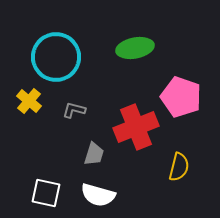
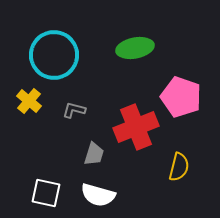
cyan circle: moved 2 px left, 2 px up
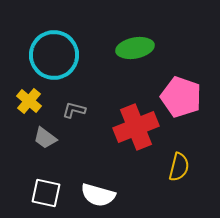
gray trapezoid: moved 49 px left, 16 px up; rotated 110 degrees clockwise
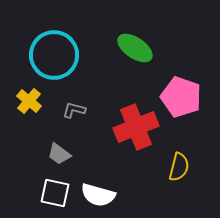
green ellipse: rotated 45 degrees clockwise
gray trapezoid: moved 14 px right, 16 px down
white square: moved 9 px right
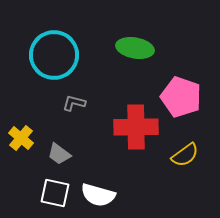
green ellipse: rotated 24 degrees counterclockwise
yellow cross: moved 8 px left, 37 px down
gray L-shape: moved 7 px up
red cross: rotated 21 degrees clockwise
yellow semicircle: moved 6 px right, 12 px up; rotated 40 degrees clockwise
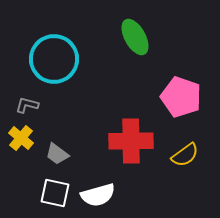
green ellipse: moved 11 px up; rotated 51 degrees clockwise
cyan circle: moved 4 px down
gray L-shape: moved 47 px left, 2 px down
red cross: moved 5 px left, 14 px down
gray trapezoid: moved 2 px left
white semicircle: rotated 32 degrees counterclockwise
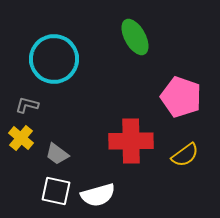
white square: moved 1 px right, 2 px up
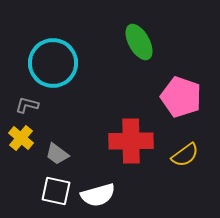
green ellipse: moved 4 px right, 5 px down
cyan circle: moved 1 px left, 4 px down
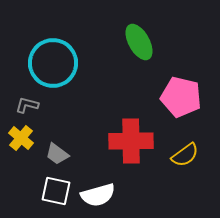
pink pentagon: rotated 6 degrees counterclockwise
